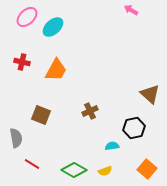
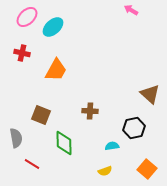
red cross: moved 9 px up
brown cross: rotated 28 degrees clockwise
green diamond: moved 10 px left, 27 px up; rotated 60 degrees clockwise
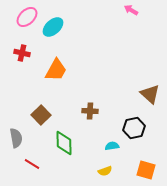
brown square: rotated 24 degrees clockwise
orange square: moved 1 px left, 1 px down; rotated 24 degrees counterclockwise
